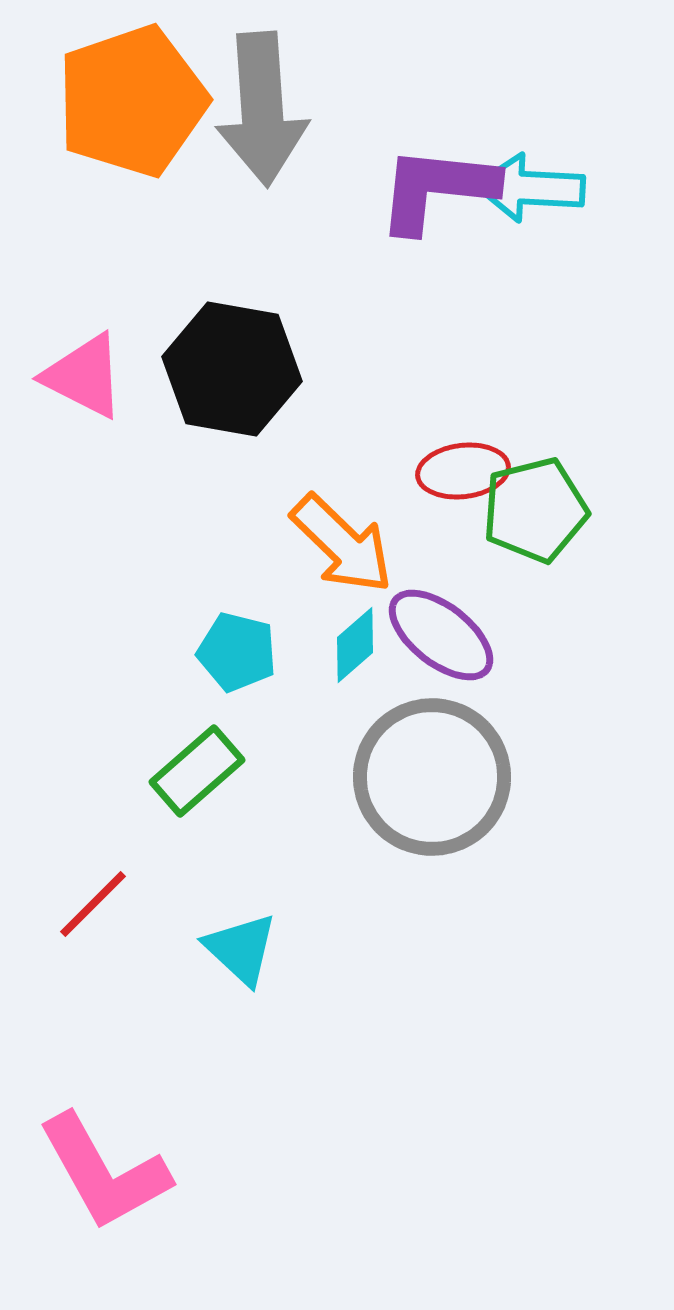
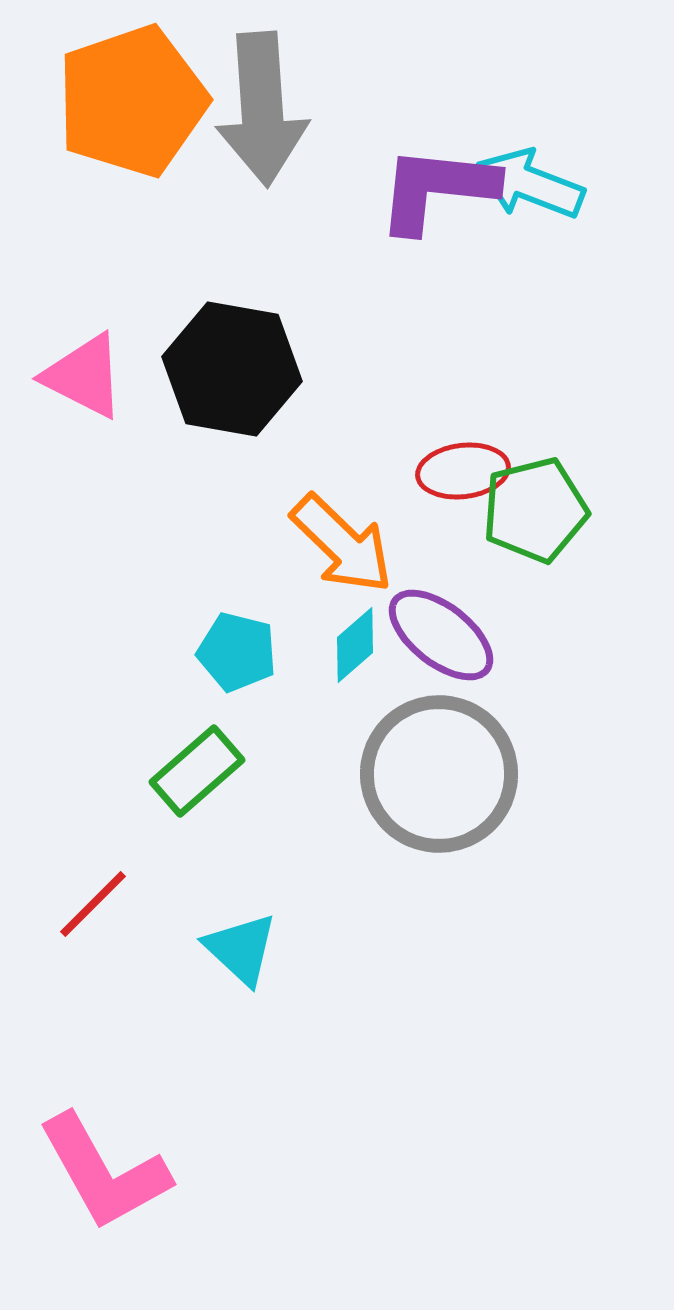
cyan arrow: moved 4 px up; rotated 18 degrees clockwise
gray circle: moved 7 px right, 3 px up
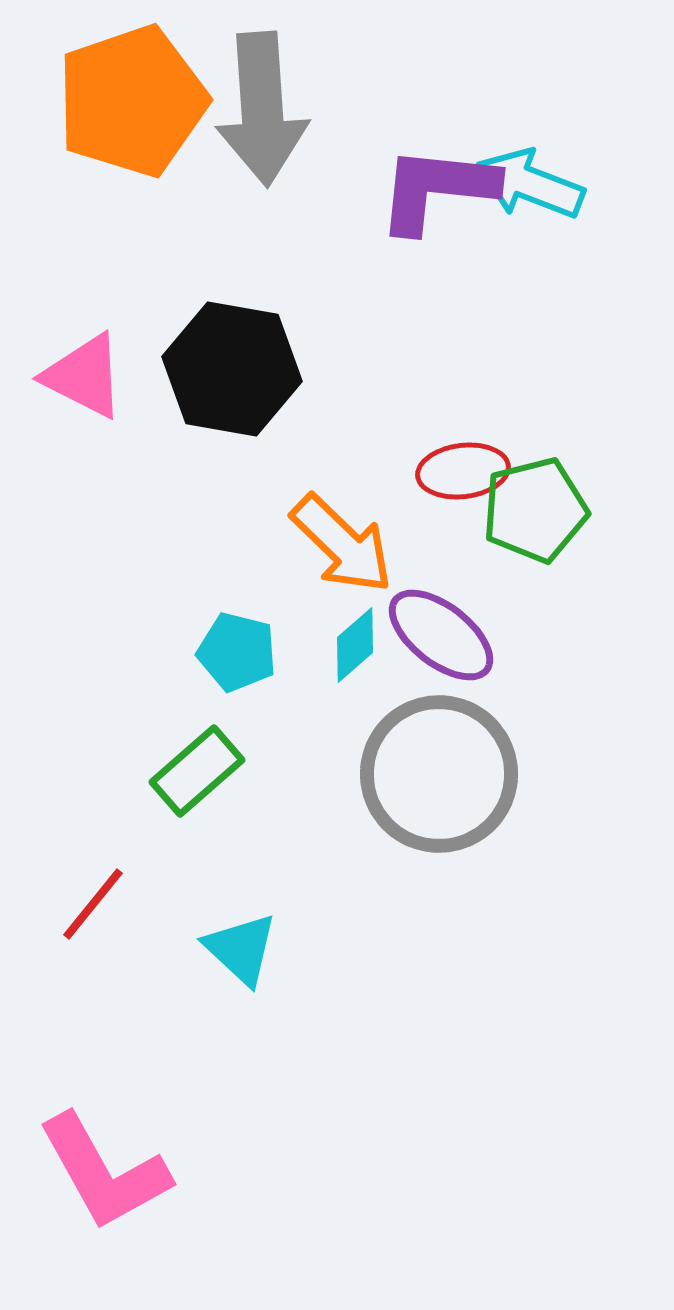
red line: rotated 6 degrees counterclockwise
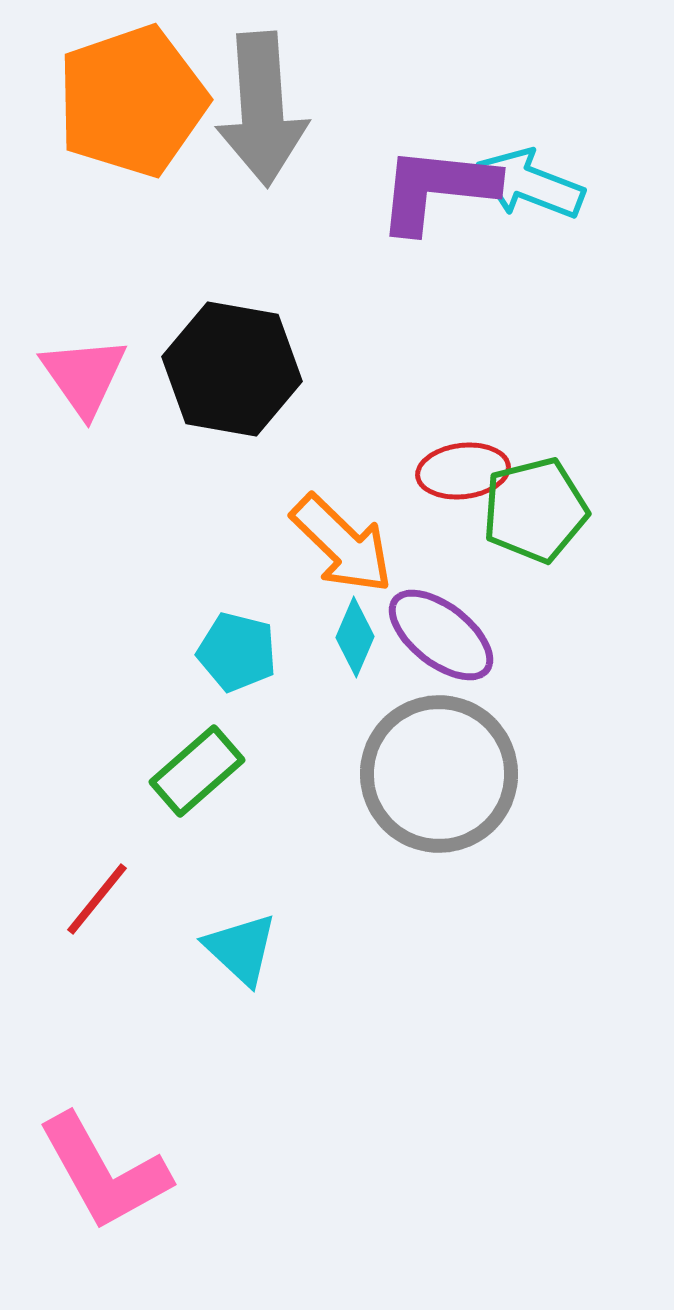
pink triangle: rotated 28 degrees clockwise
cyan diamond: moved 8 px up; rotated 26 degrees counterclockwise
red line: moved 4 px right, 5 px up
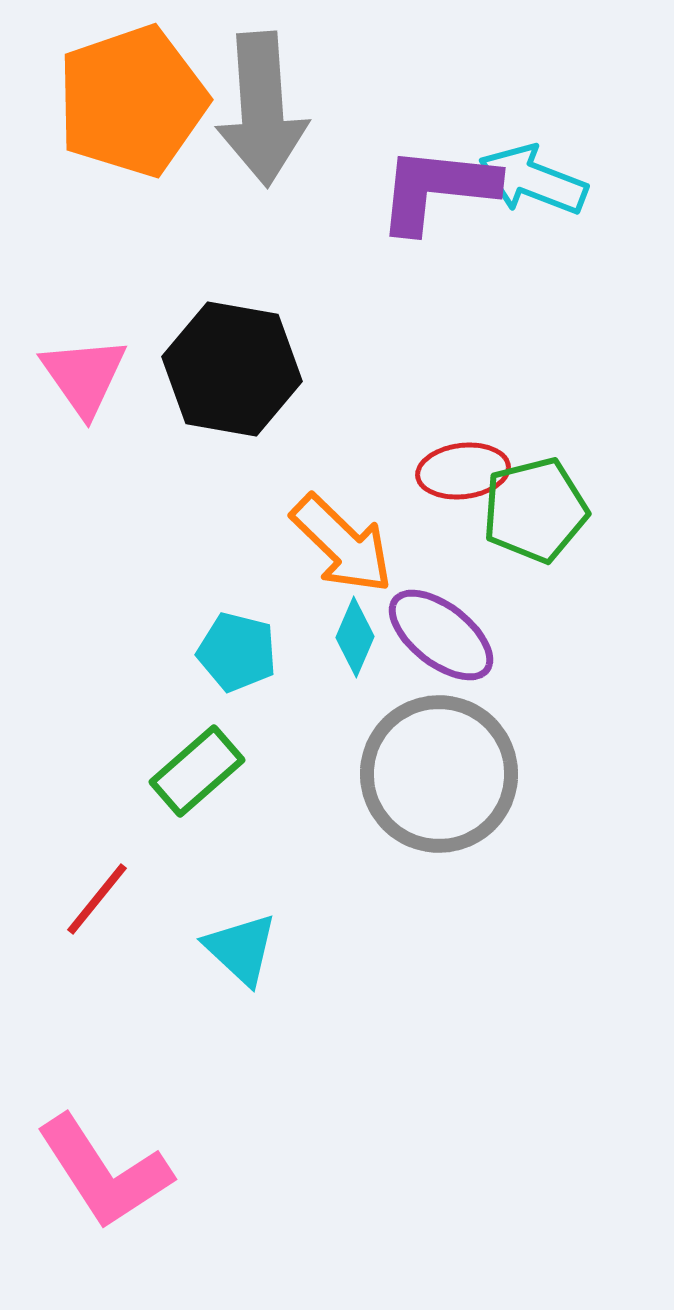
cyan arrow: moved 3 px right, 4 px up
pink L-shape: rotated 4 degrees counterclockwise
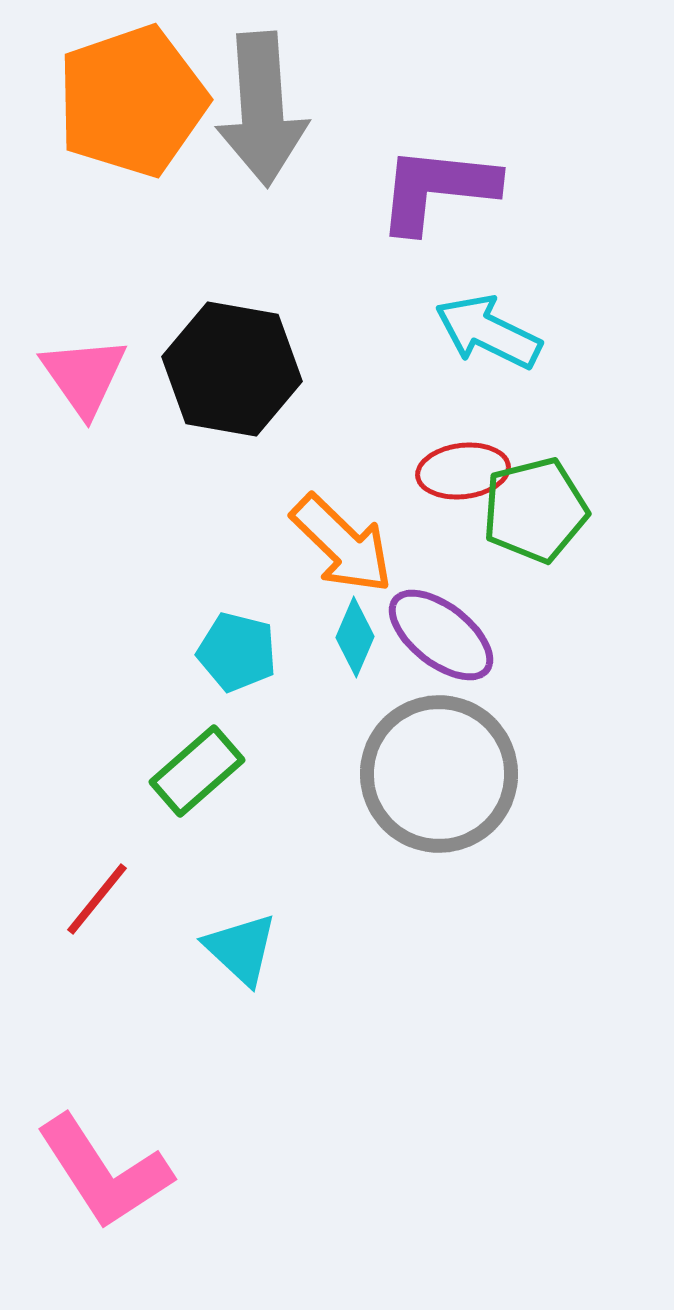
cyan arrow: moved 45 px left, 152 px down; rotated 5 degrees clockwise
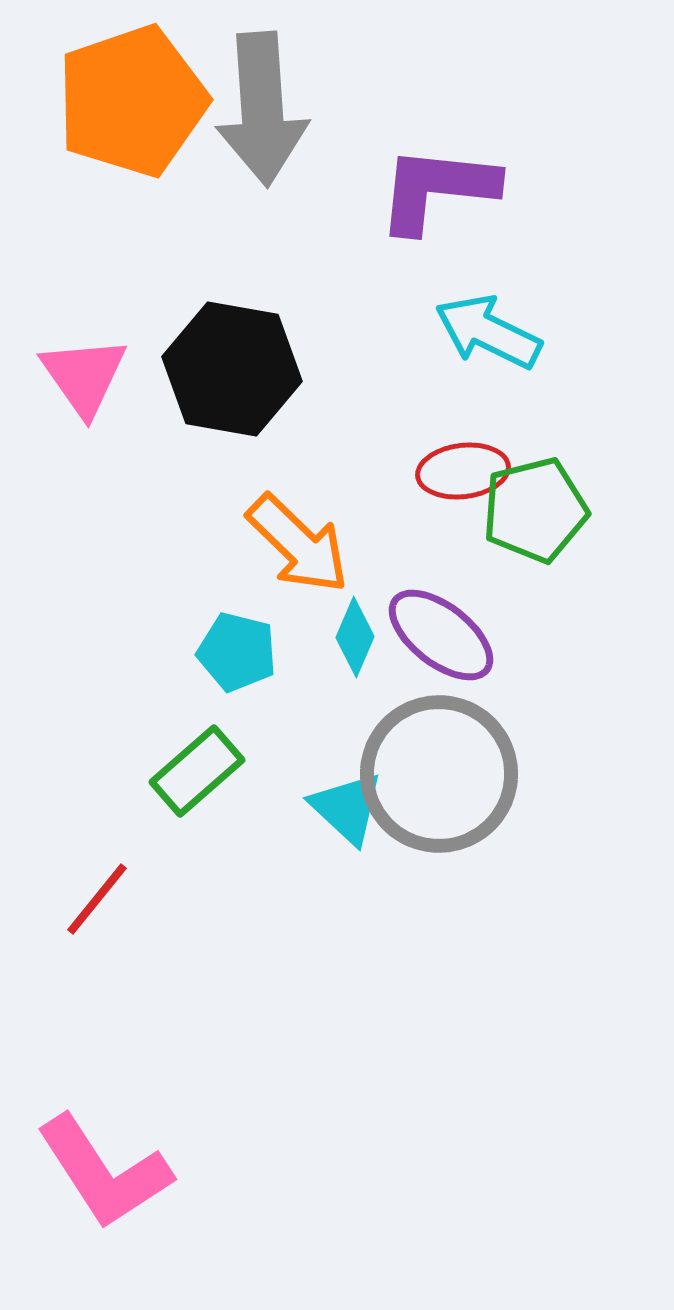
orange arrow: moved 44 px left
cyan triangle: moved 106 px right, 141 px up
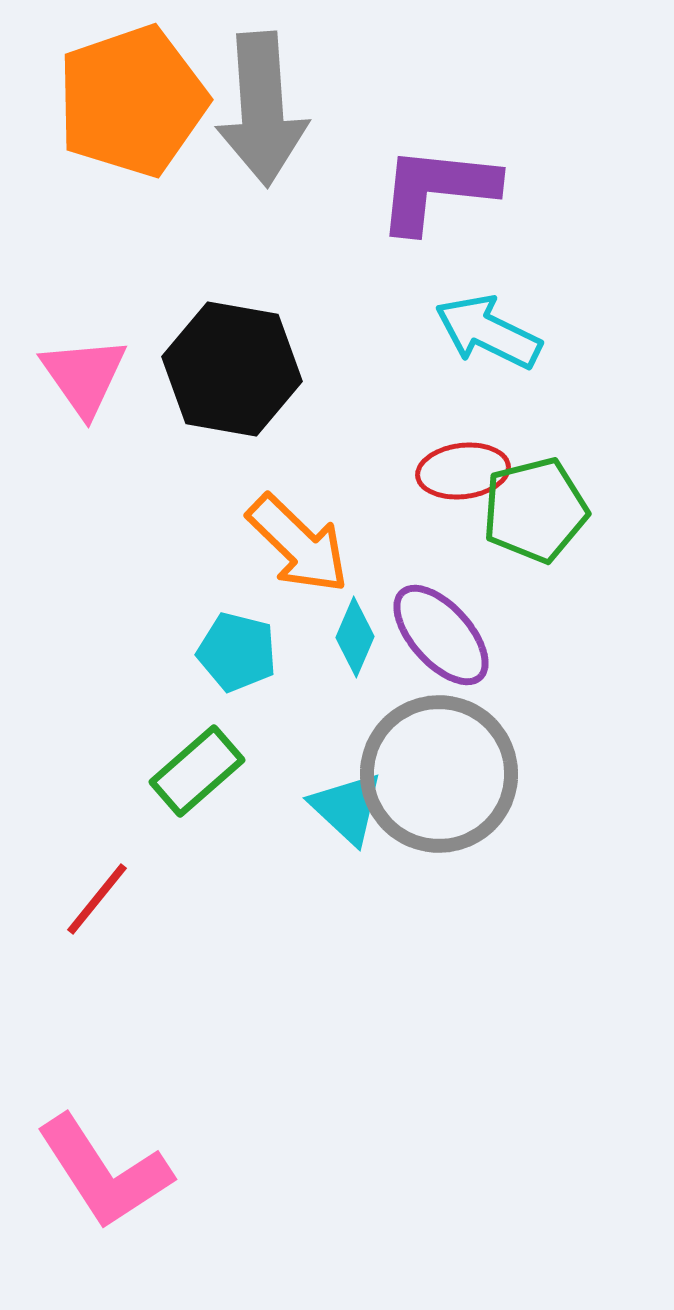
purple ellipse: rotated 10 degrees clockwise
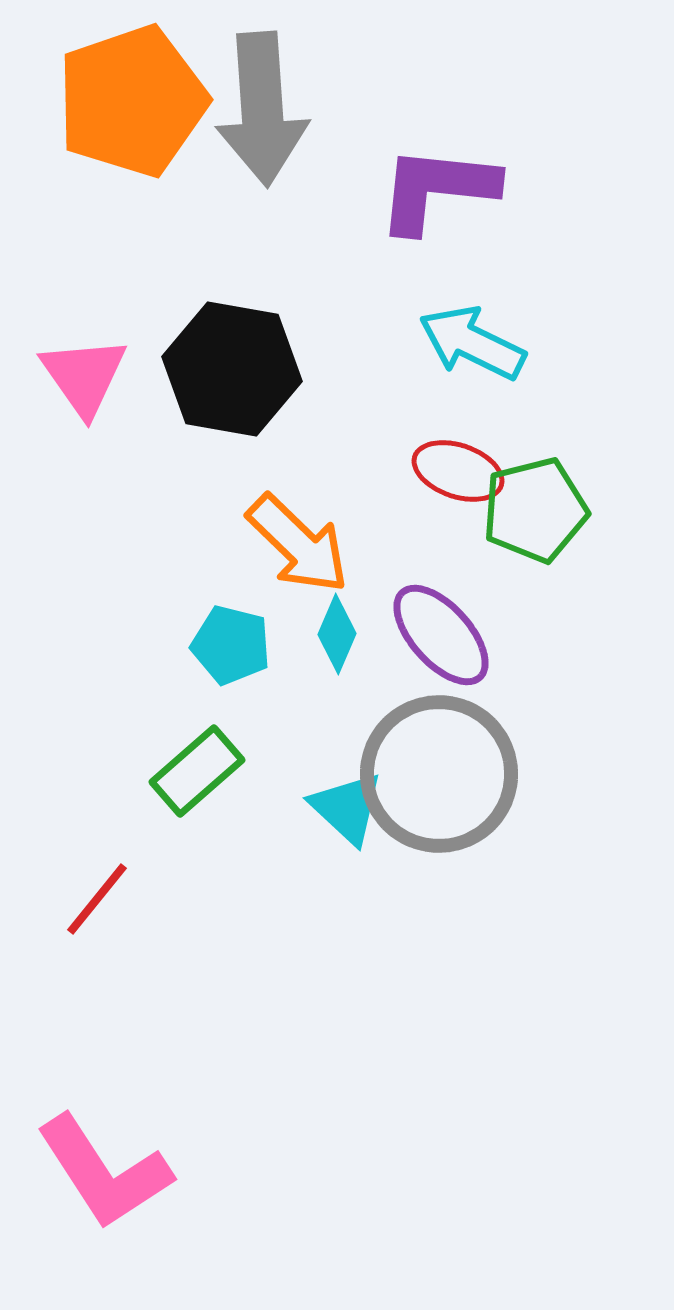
cyan arrow: moved 16 px left, 11 px down
red ellipse: moved 5 px left; rotated 26 degrees clockwise
cyan diamond: moved 18 px left, 3 px up
cyan pentagon: moved 6 px left, 7 px up
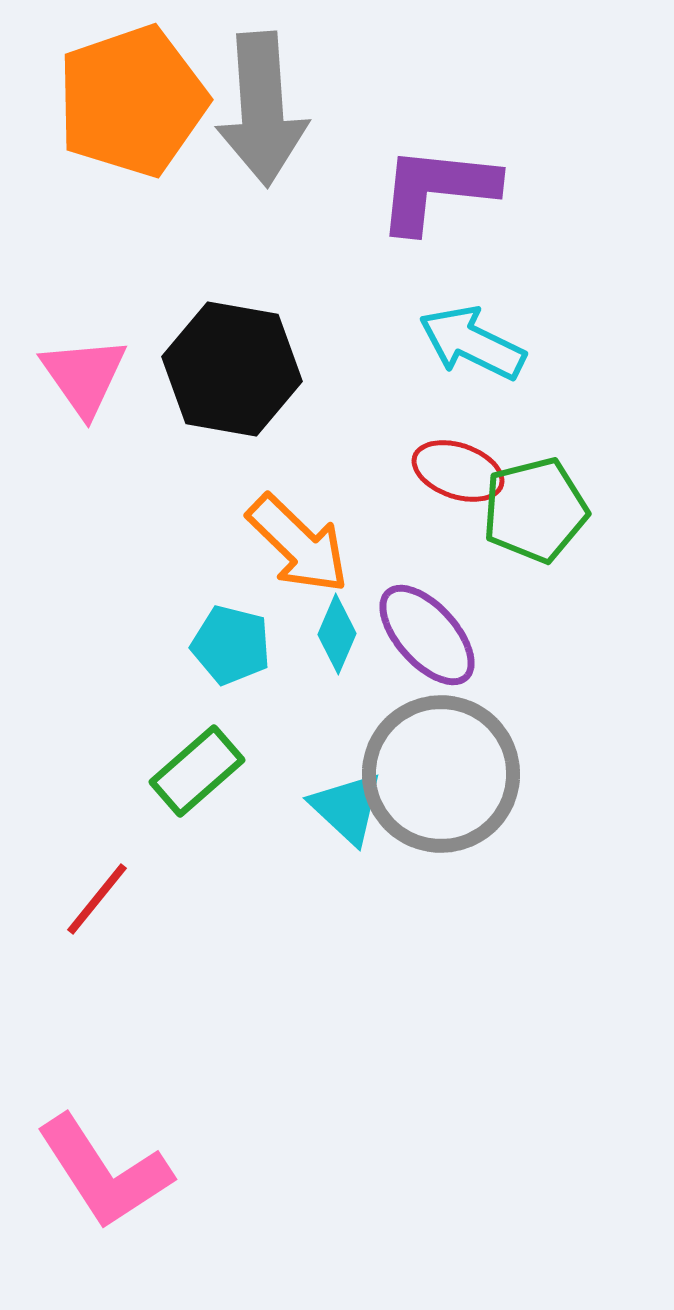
purple ellipse: moved 14 px left
gray circle: moved 2 px right
